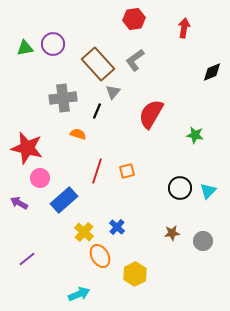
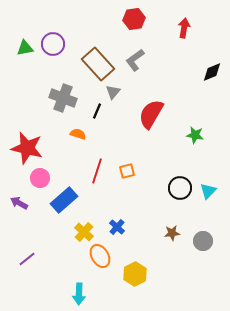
gray cross: rotated 28 degrees clockwise
cyan arrow: rotated 115 degrees clockwise
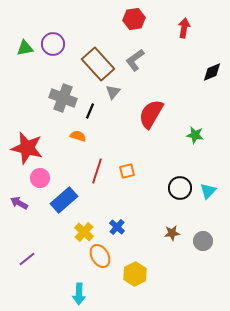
black line: moved 7 px left
orange semicircle: moved 2 px down
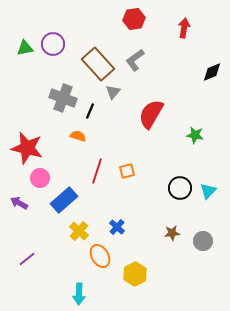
yellow cross: moved 5 px left, 1 px up
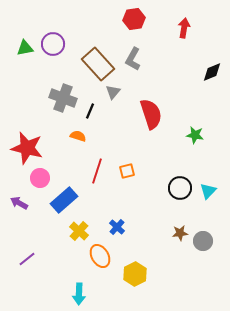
gray L-shape: moved 2 px left, 1 px up; rotated 25 degrees counterclockwise
red semicircle: rotated 132 degrees clockwise
brown star: moved 8 px right
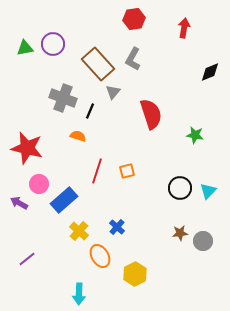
black diamond: moved 2 px left
pink circle: moved 1 px left, 6 px down
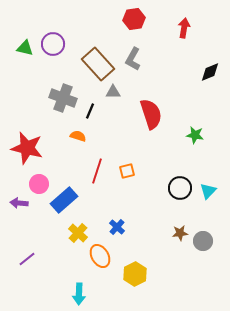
green triangle: rotated 24 degrees clockwise
gray triangle: rotated 49 degrees clockwise
purple arrow: rotated 24 degrees counterclockwise
yellow cross: moved 1 px left, 2 px down
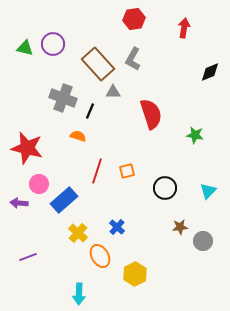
black circle: moved 15 px left
brown star: moved 6 px up
purple line: moved 1 px right, 2 px up; rotated 18 degrees clockwise
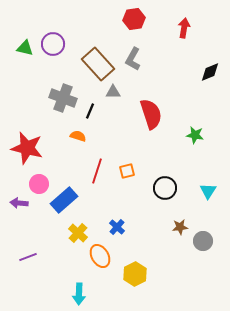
cyan triangle: rotated 12 degrees counterclockwise
